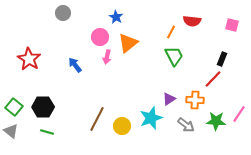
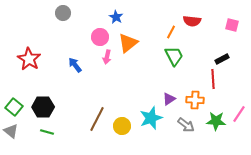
black rectangle: rotated 40 degrees clockwise
red line: rotated 48 degrees counterclockwise
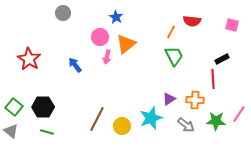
orange triangle: moved 2 px left, 1 px down
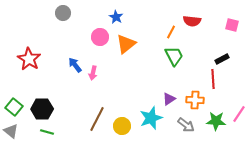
pink arrow: moved 14 px left, 16 px down
black hexagon: moved 1 px left, 2 px down
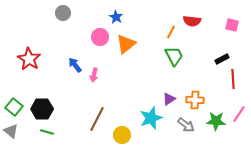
pink arrow: moved 1 px right, 2 px down
red line: moved 20 px right
yellow circle: moved 9 px down
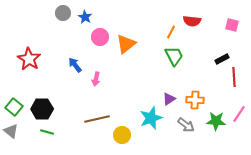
blue star: moved 31 px left
pink arrow: moved 2 px right, 4 px down
red line: moved 1 px right, 2 px up
brown line: rotated 50 degrees clockwise
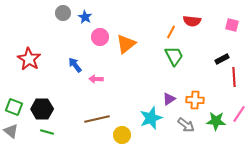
pink arrow: rotated 80 degrees clockwise
green square: rotated 18 degrees counterclockwise
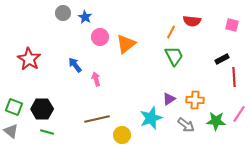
pink arrow: rotated 72 degrees clockwise
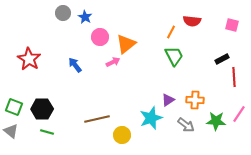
pink arrow: moved 17 px right, 17 px up; rotated 80 degrees clockwise
purple triangle: moved 1 px left, 1 px down
